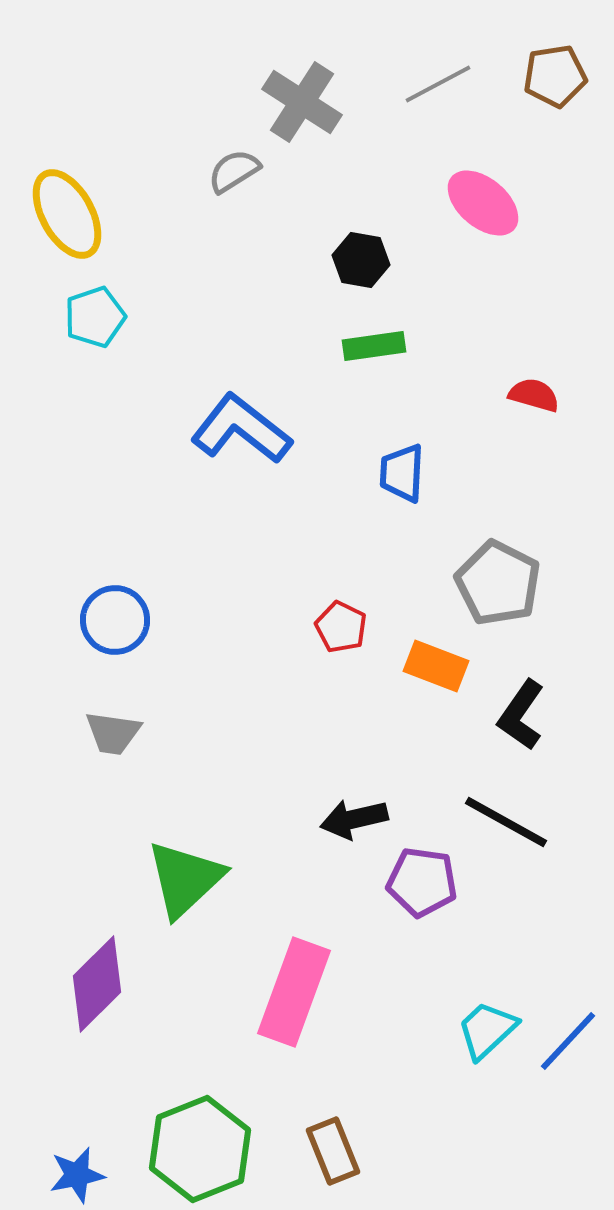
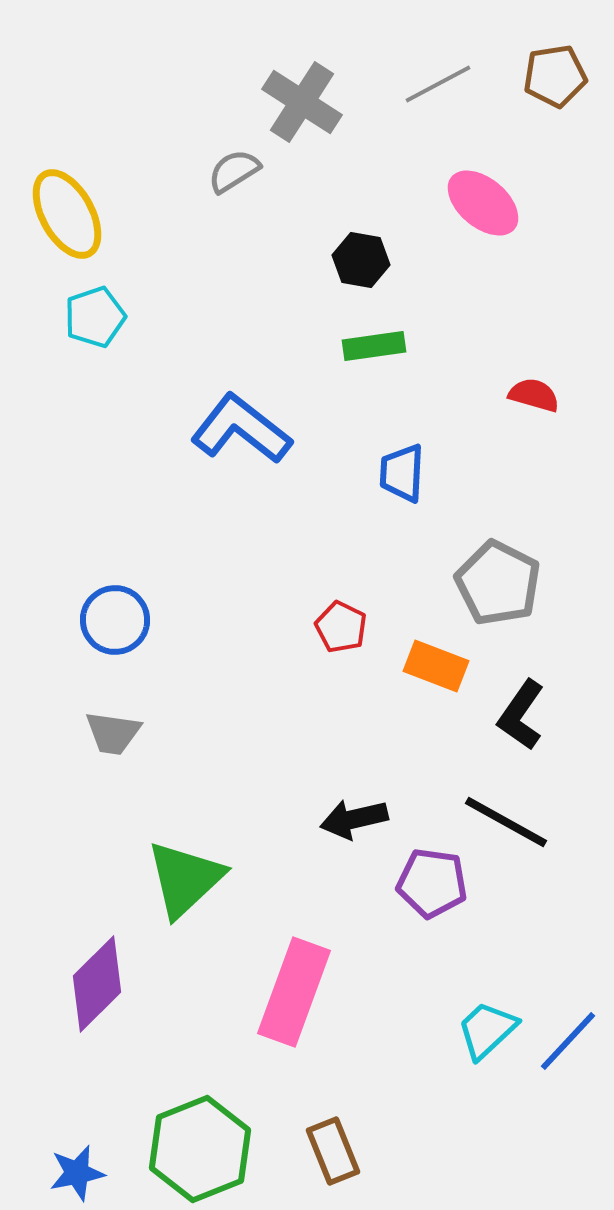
purple pentagon: moved 10 px right, 1 px down
blue star: moved 2 px up
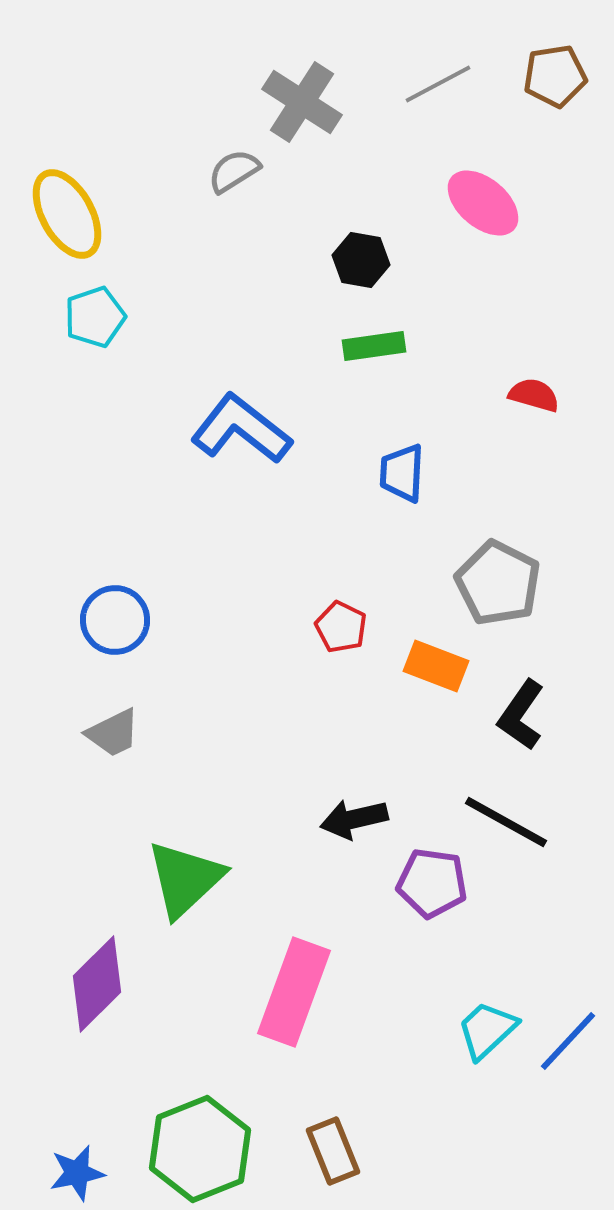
gray trapezoid: rotated 34 degrees counterclockwise
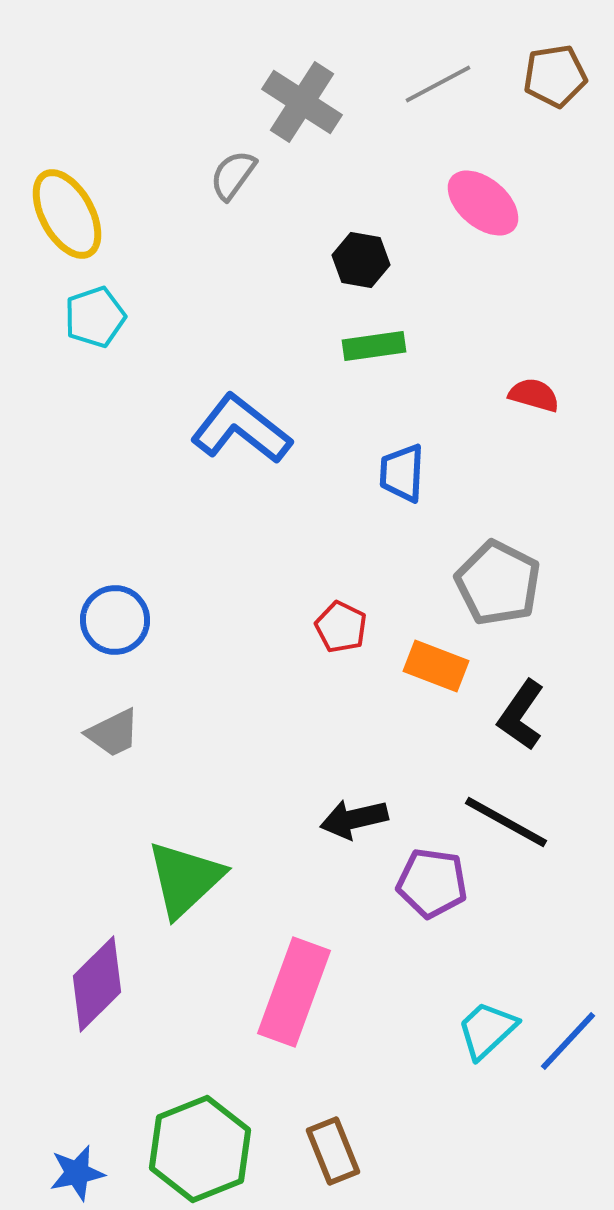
gray semicircle: moved 1 px left, 4 px down; rotated 22 degrees counterclockwise
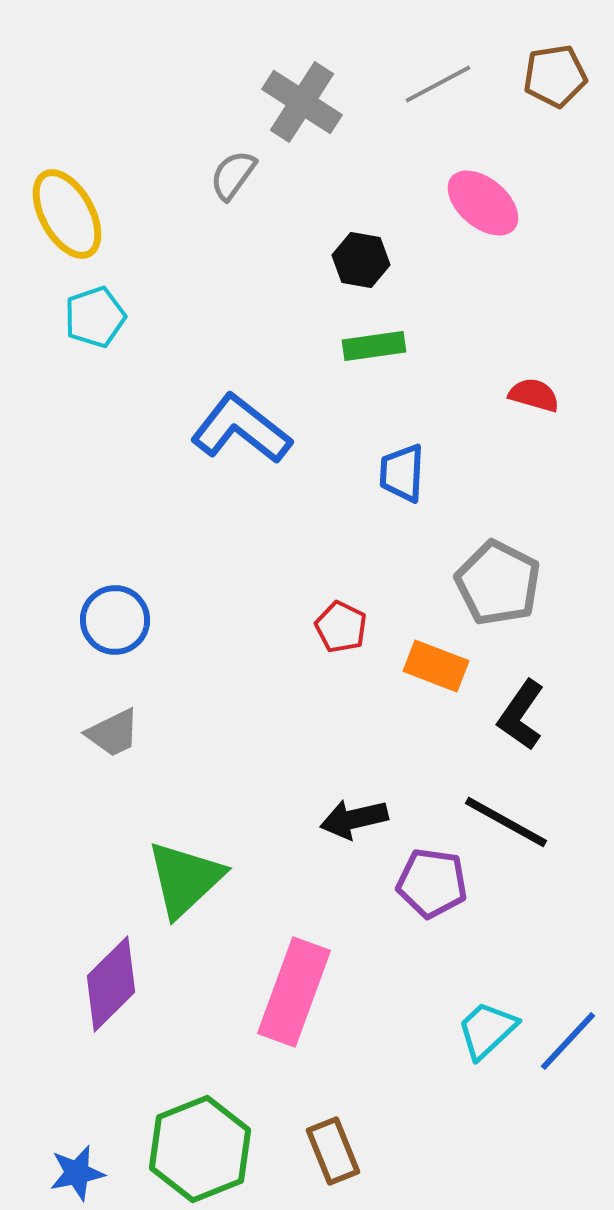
purple diamond: moved 14 px right
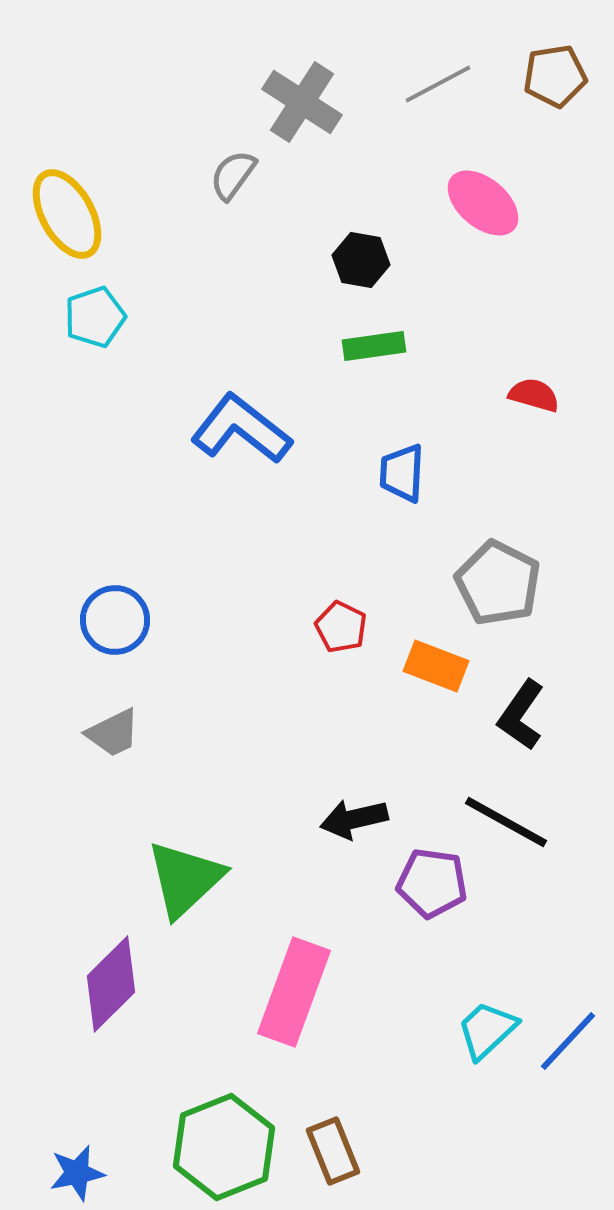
green hexagon: moved 24 px right, 2 px up
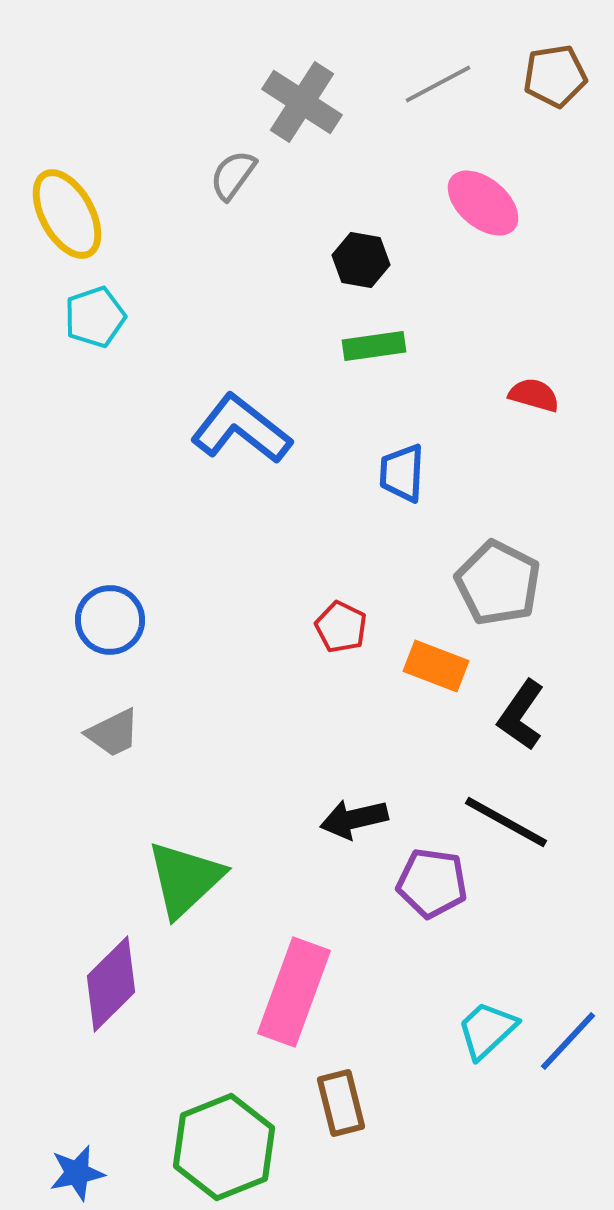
blue circle: moved 5 px left
brown rectangle: moved 8 px right, 48 px up; rotated 8 degrees clockwise
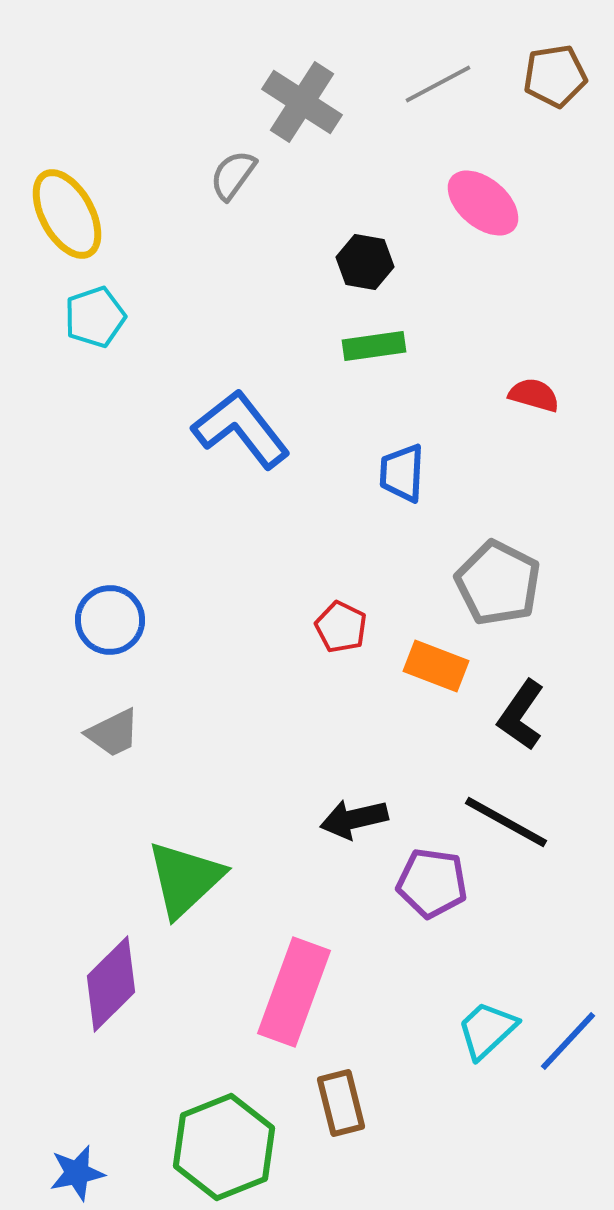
black hexagon: moved 4 px right, 2 px down
blue L-shape: rotated 14 degrees clockwise
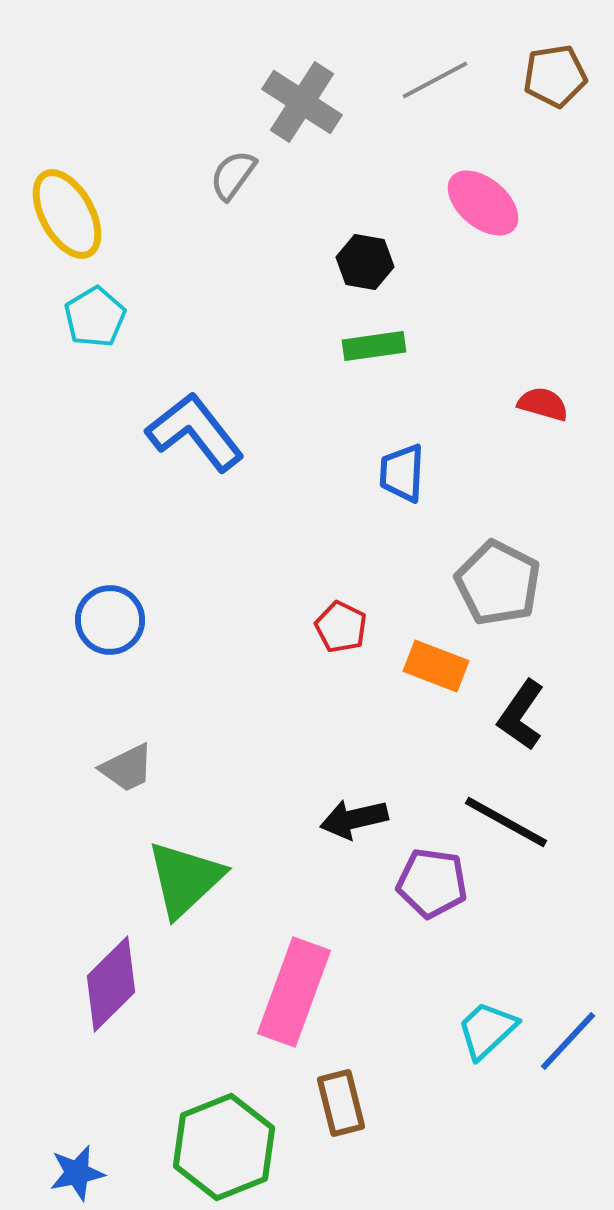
gray line: moved 3 px left, 4 px up
cyan pentagon: rotated 12 degrees counterclockwise
red semicircle: moved 9 px right, 9 px down
blue L-shape: moved 46 px left, 3 px down
gray trapezoid: moved 14 px right, 35 px down
